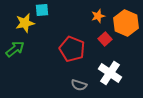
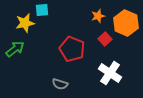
gray semicircle: moved 19 px left, 1 px up
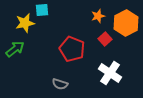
orange hexagon: rotated 10 degrees clockwise
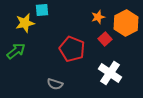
orange star: moved 1 px down
green arrow: moved 1 px right, 2 px down
gray semicircle: moved 5 px left
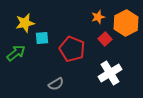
cyan square: moved 28 px down
green arrow: moved 2 px down
white cross: rotated 25 degrees clockwise
gray semicircle: moved 1 px right; rotated 49 degrees counterclockwise
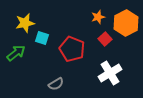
cyan square: rotated 24 degrees clockwise
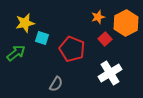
gray semicircle: rotated 28 degrees counterclockwise
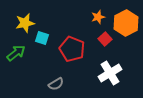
gray semicircle: rotated 28 degrees clockwise
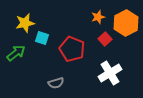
gray semicircle: moved 1 px up; rotated 14 degrees clockwise
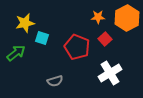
orange star: rotated 16 degrees clockwise
orange hexagon: moved 1 px right, 5 px up
red pentagon: moved 5 px right, 2 px up
gray semicircle: moved 1 px left, 2 px up
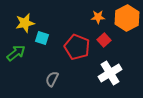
red square: moved 1 px left, 1 px down
gray semicircle: moved 3 px left, 2 px up; rotated 133 degrees clockwise
